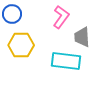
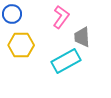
cyan rectangle: rotated 36 degrees counterclockwise
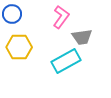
gray trapezoid: rotated 95 degrees counterclockwise
yellow hexagon: moved 2 px left, 2 px down
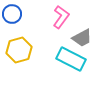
gray trapezoid: moved 1 px down; rotated 20 degrees counterclockwise
yellow hexagon: moved 3 px down; rotated 15 degrees counterclockwise
cyan rectangle: moved 5 px right, 2 px up; rotated 56 degrees clockwise
